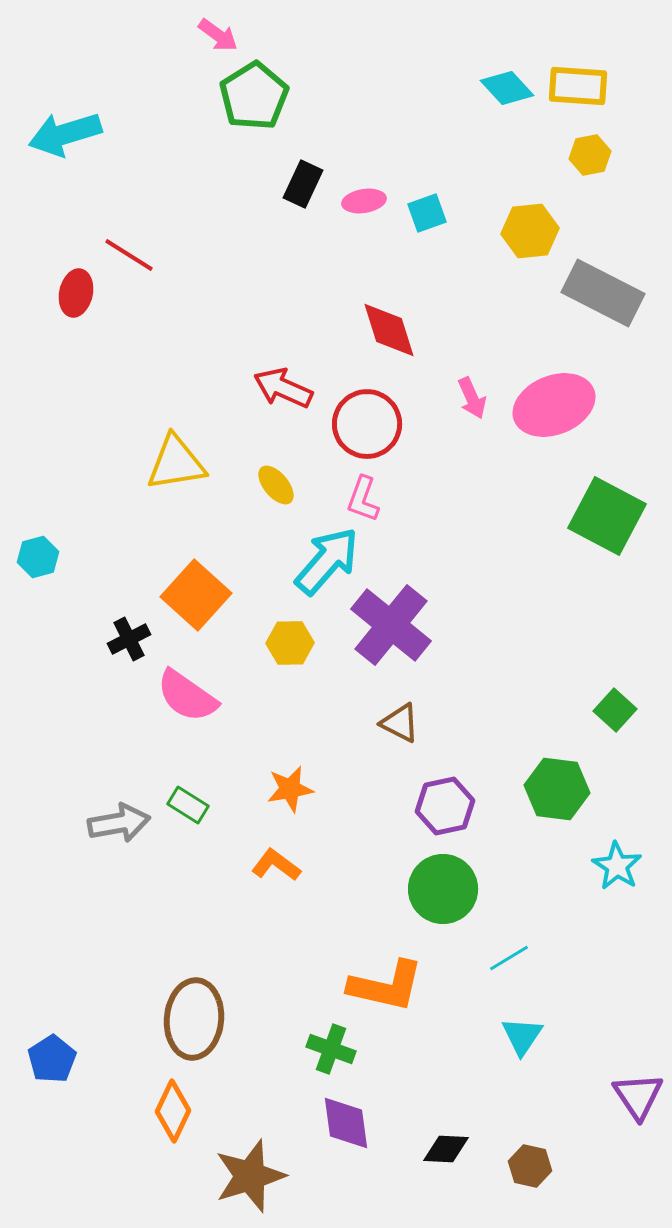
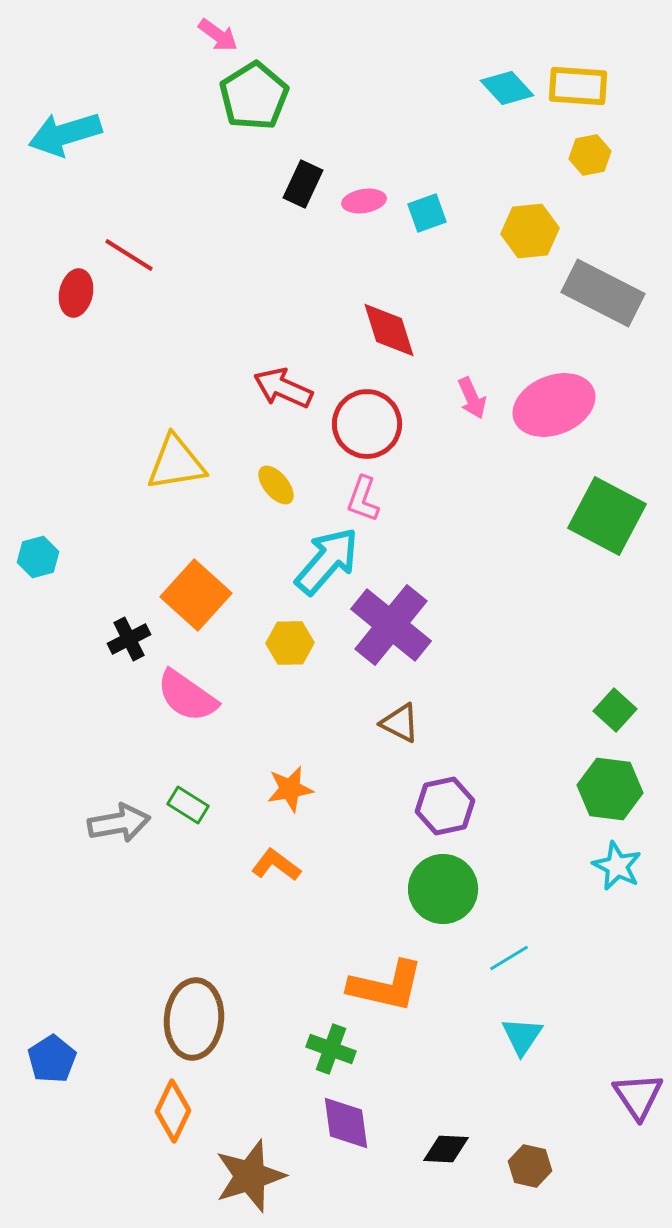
green hexagon at (557, 789): moved 53 px right
cyan star at (617, 866): rotated 6 degrees counterclockwise
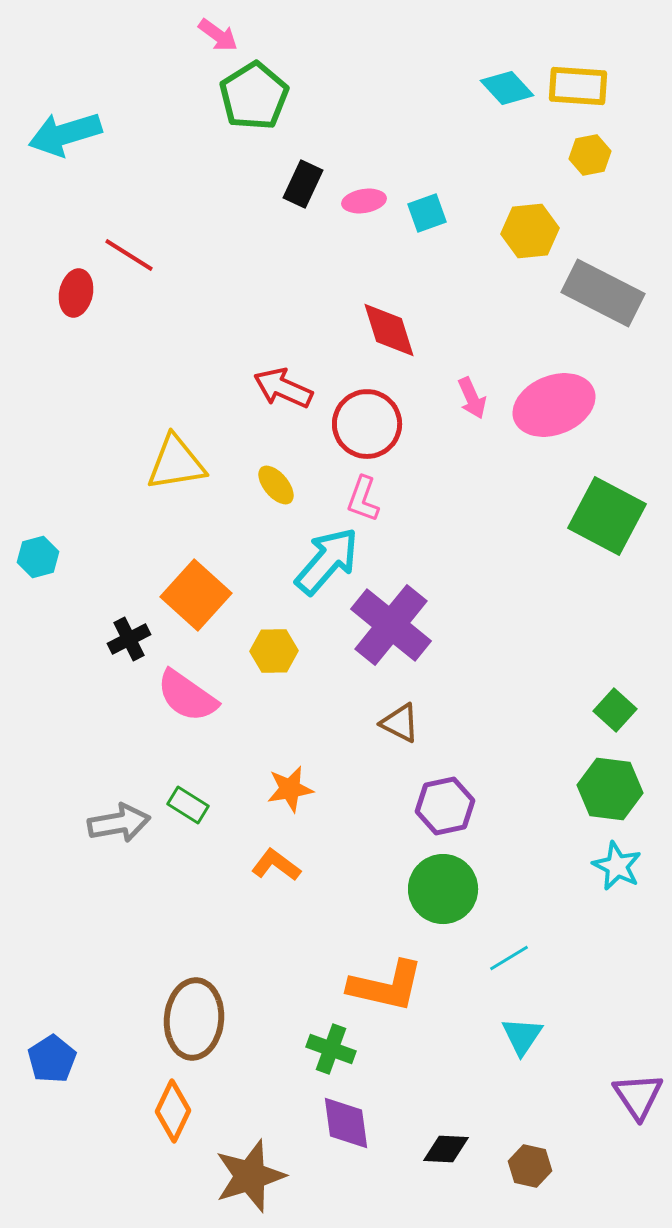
yellow hexagon at (290, 643): moved 16 px left, 8 px down
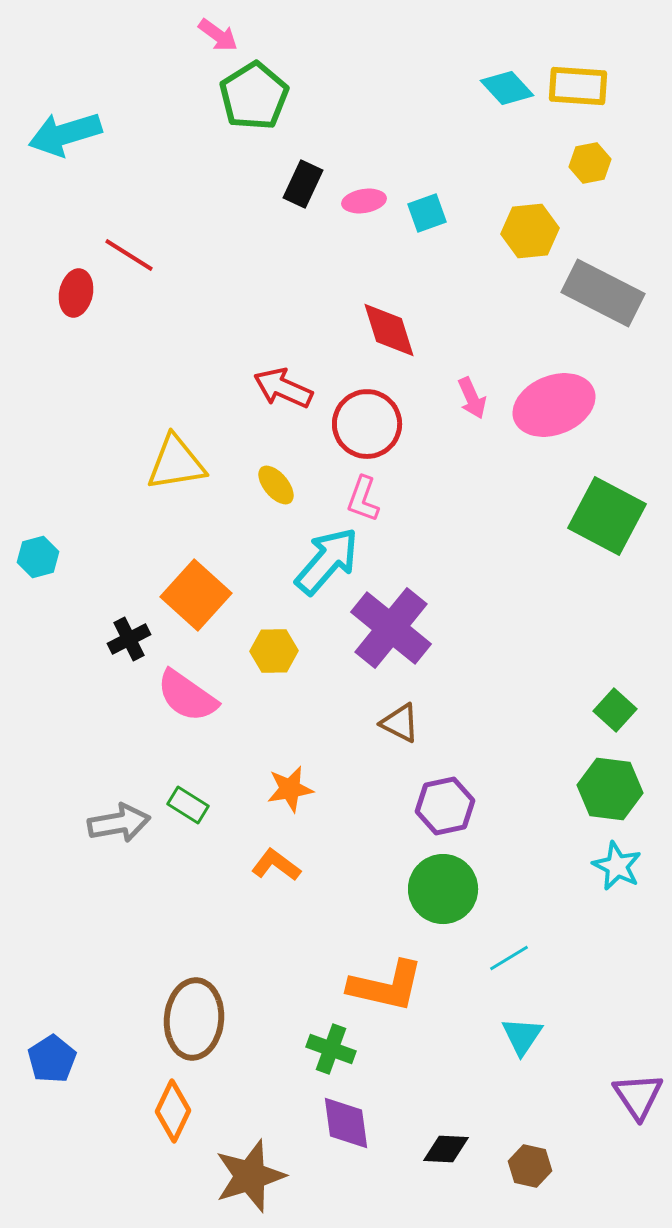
yellow hexagon at (590, 155): moved 8 px down
purple cross at (391, 625): moved 3 px down
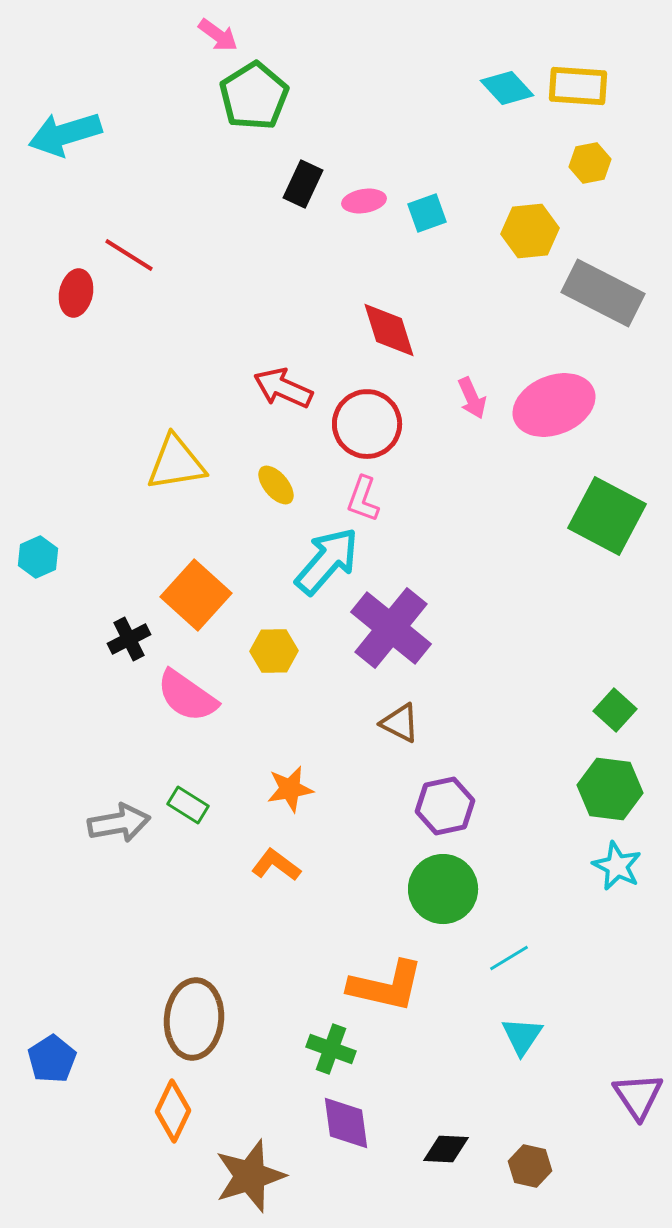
cyan hexagon at (38, 557): rotated 9 degrees counterclockwise
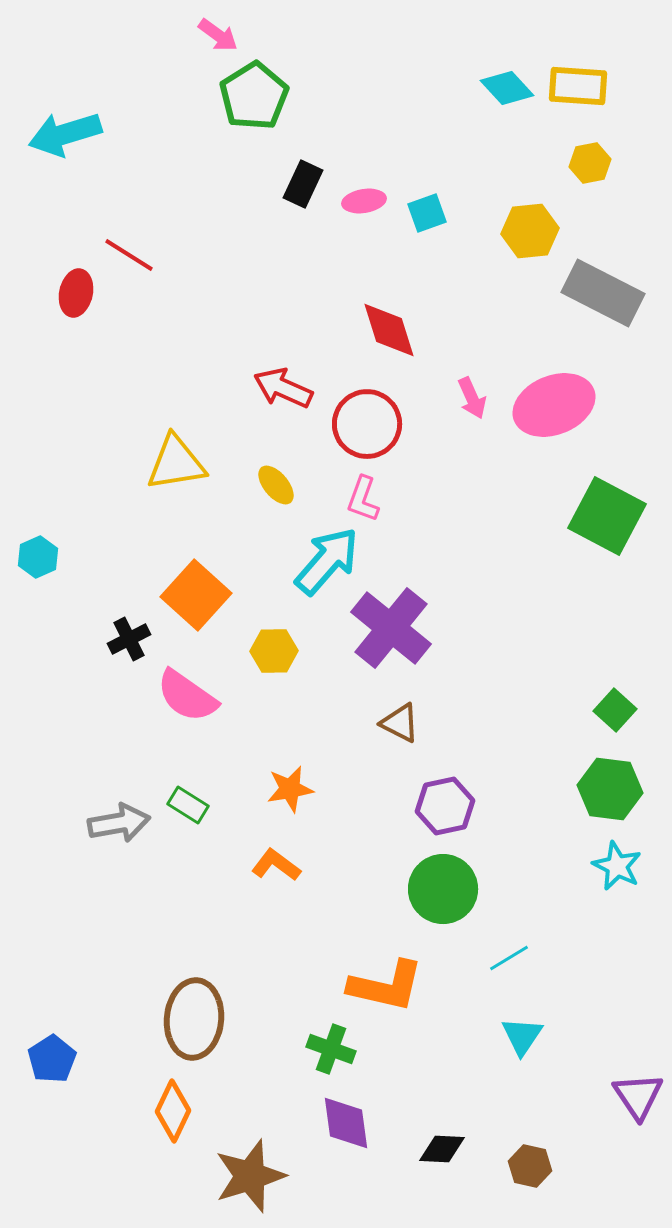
black diamond at (446, 1149): moved 4 px left
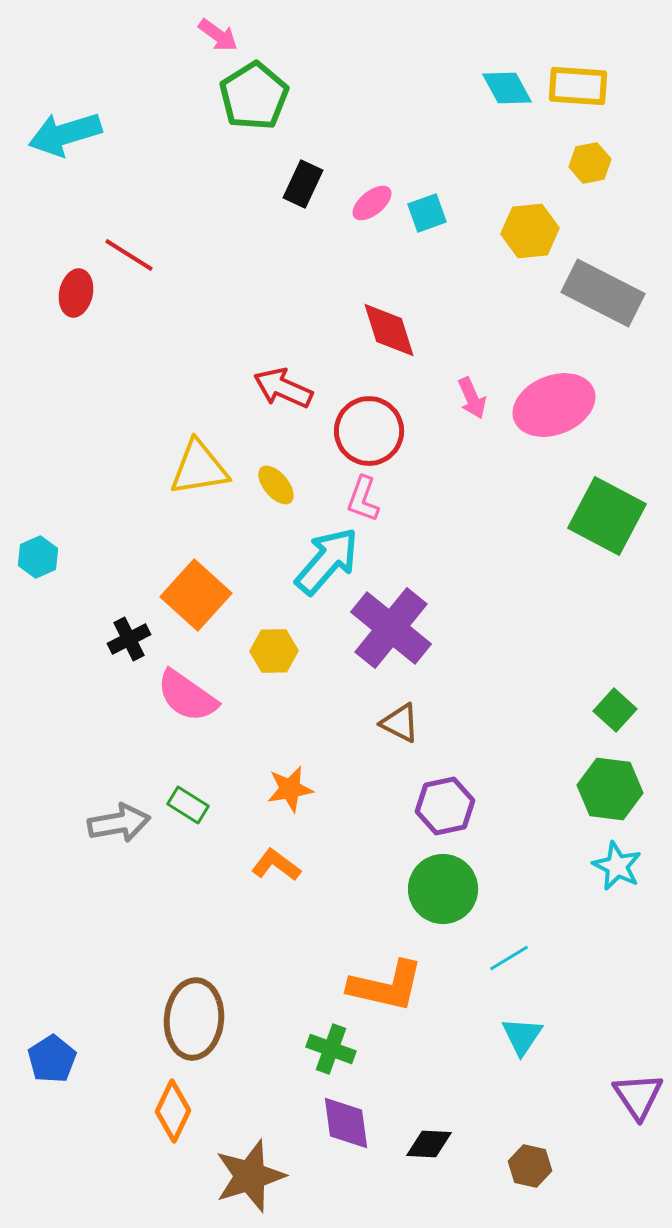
cyan diamond at (507, 88): rotated 14 degrees clockwise
pink ellipse at (364, 201): moved 8 px right, 2 px down; rotated 30 degrees counterclockwise
red circle at (367, 424): moved 2 px right, 7 px down
yellow triangle at (176, 463): moved 23 px right, 5 px down
black diamond at (442, 1149): moved 13 px left, 5 px up
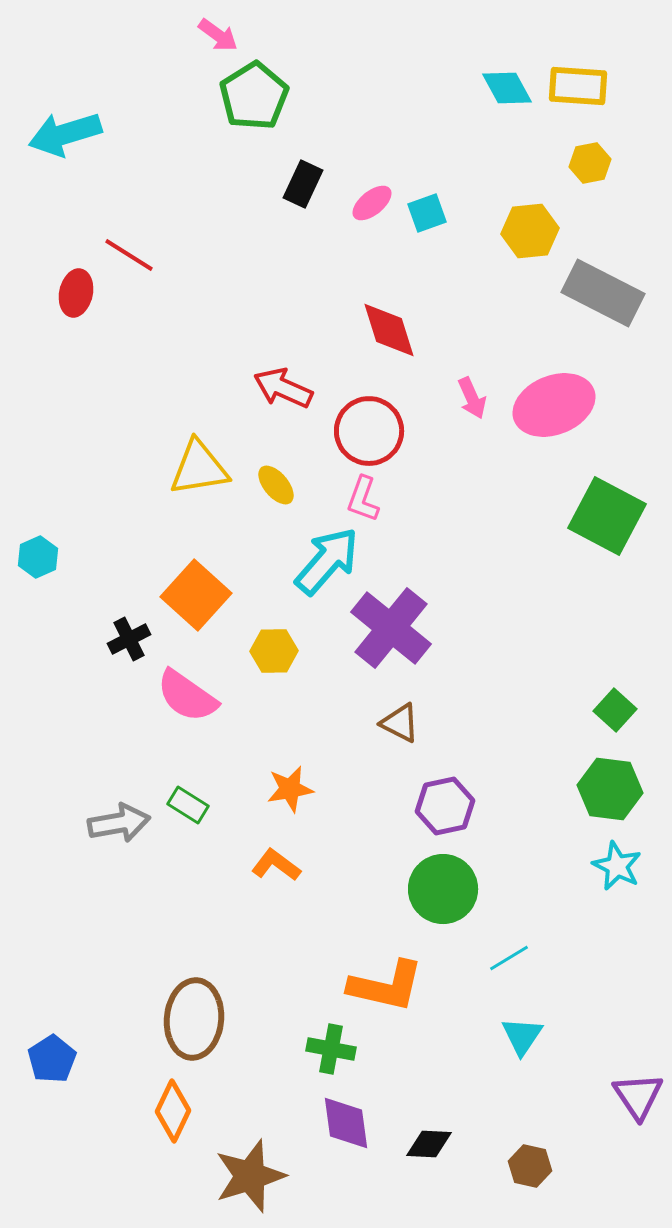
green cross at (331, 1049): rotated 9 degrees counterclockwise
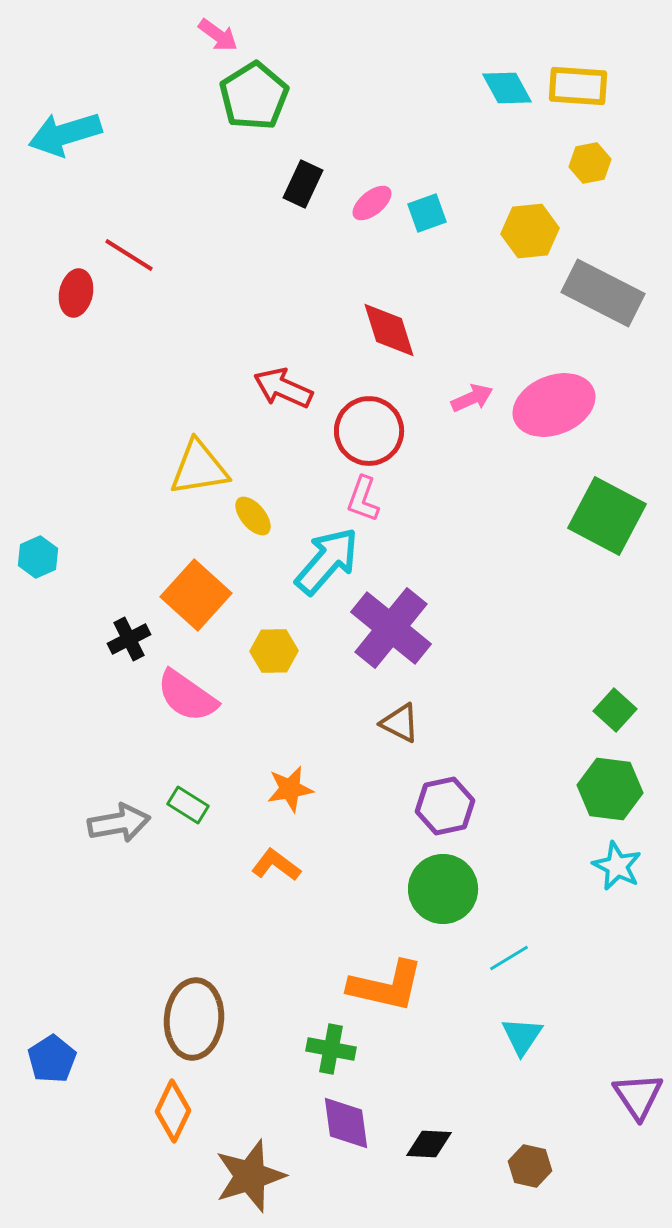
pink arrow at (472, 398): rotated 90 degrees counterclockwise
yellow ellipse at (276, 485): moved 23 px left, 31 px down
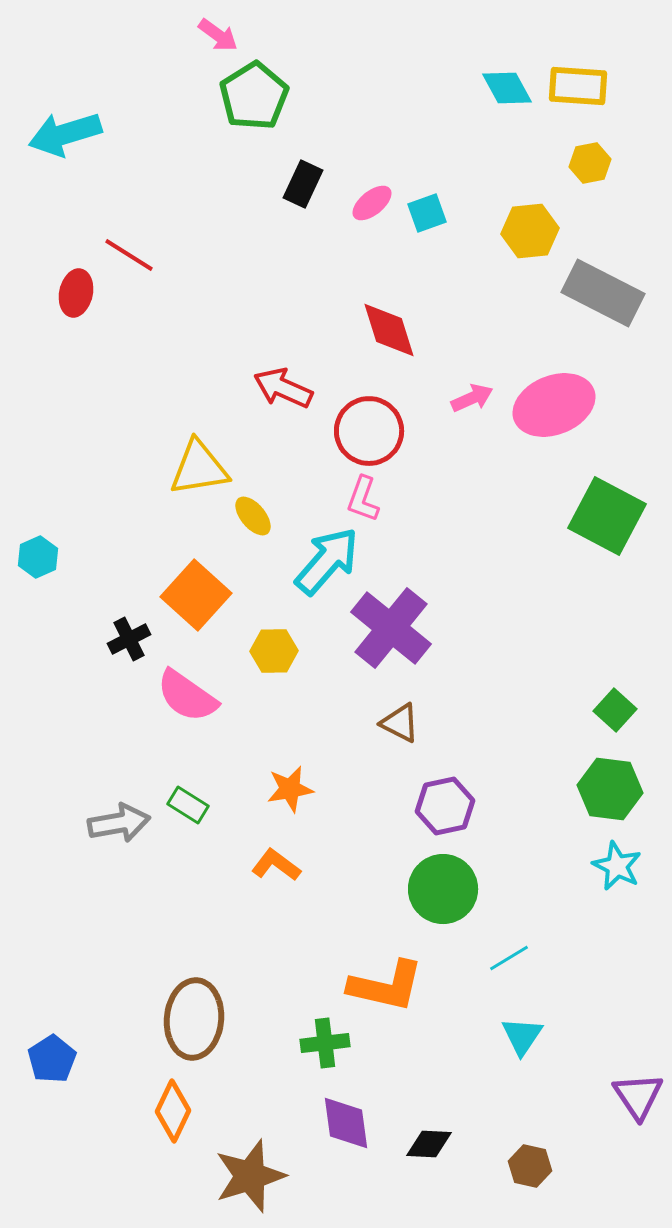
green cross at (331, 1049): moved 6 px left, 6 px up; rotated 18 degrees counterclockwise
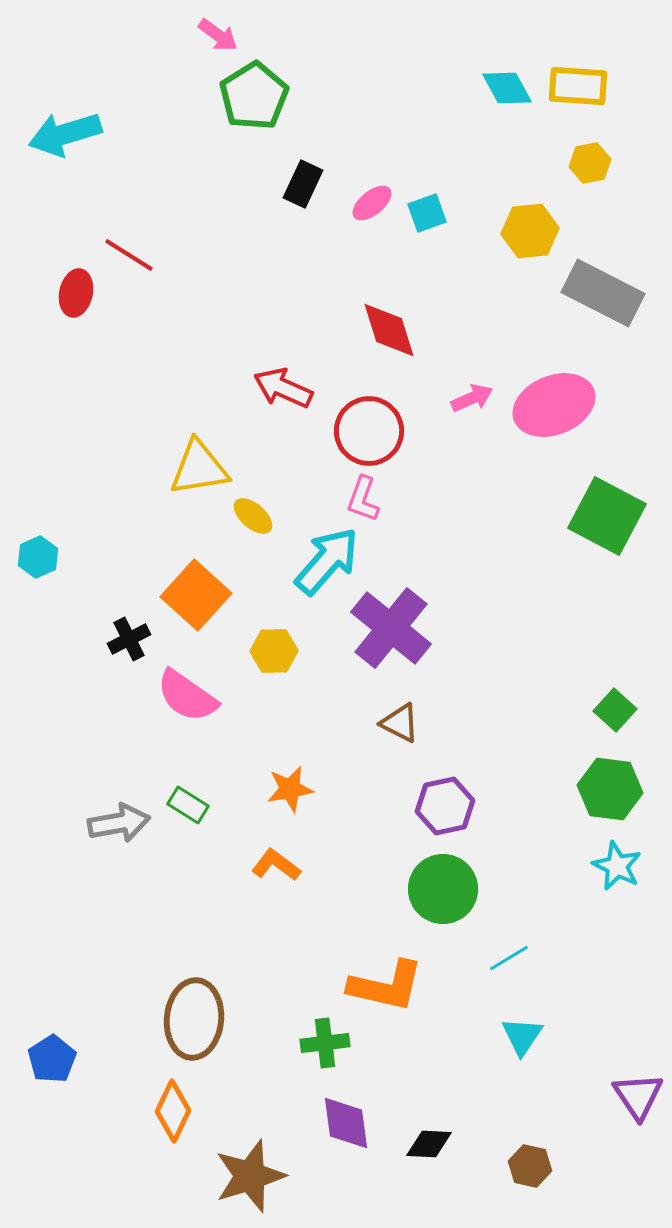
yellow ellipse at (253, 516): rotated 9 degrees counterclockwise
